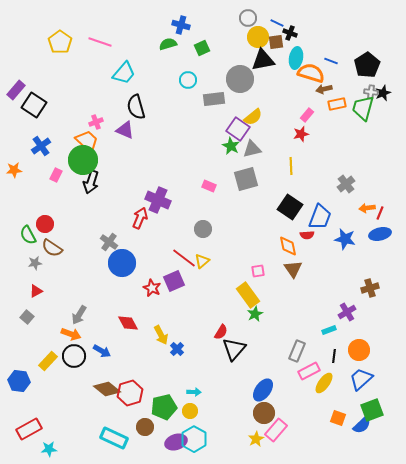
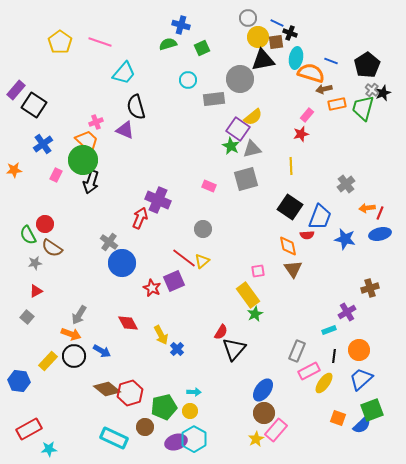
gray cross at (371, 92): moved 1 px right, 2 px up; rotated 32 degrees clockwise
blue cross at (41, 146): moved 2 px right, 2 px up
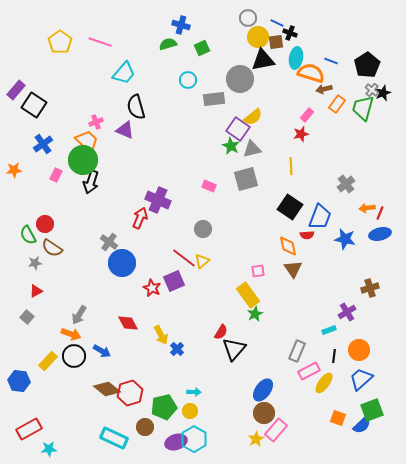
orange rectangle at (337, 104): rotated 42 degrees counterclockwise
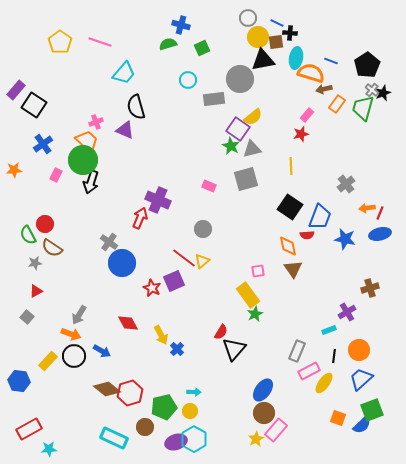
black cross at (290, 33): rotated 16 degrees counterclockwise
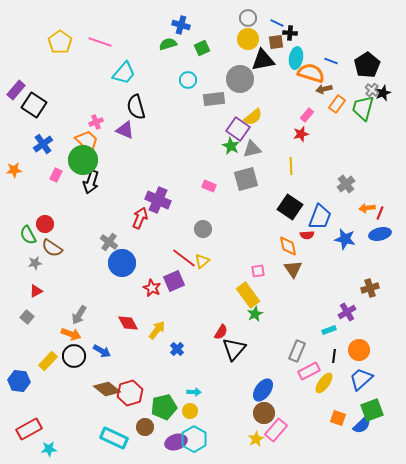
yellow circle at (258, 37): moved 10 px left, 2 px down
yellow arrow at (161, 335): moved 4 px left, 5 px up; rotated 114 degrees counterclockwise
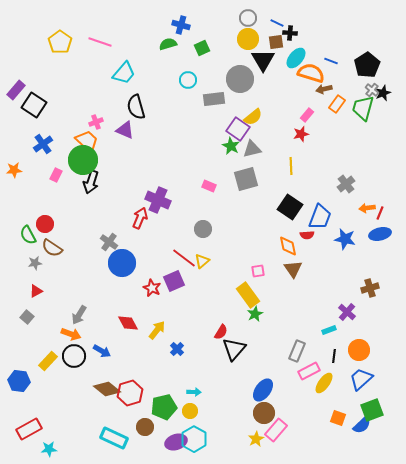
cyan ellipse at (296, 58): rotated 30 degrees clockwise
black triangle at (263, 60): rotated 50 degrees counterclockwise
purple cross at (347, 312): rotated 18 degrees counterclockwise
